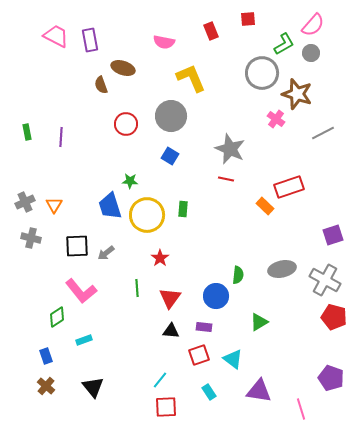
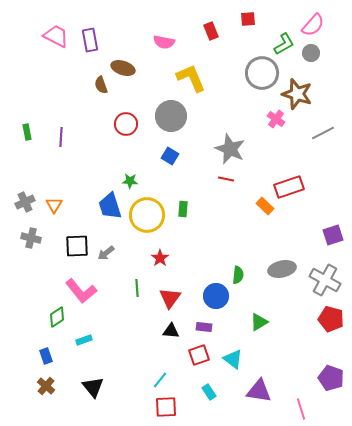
red pentagon at (334, 317): moved 3 px left, 2 px down
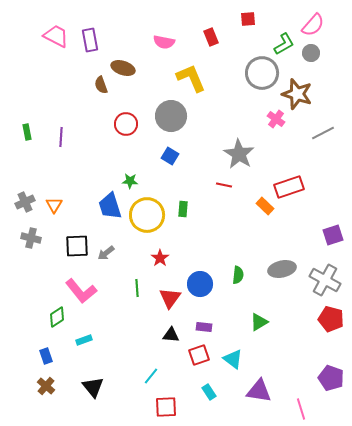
red rectangle at (211, 31): moved 6 px down
gray star at (230, 149): moved 9 px right, 5 px down; rotated 8 degrees clockwise
red line at (226, 179): moved 2 px left, 6 px down
blue circle at (216, 296): moved 16 px left, 12 px up
black triangle at (171, 331): moved 4 px down
cyan line at (160, 380): moved 9 px left, 4 px up
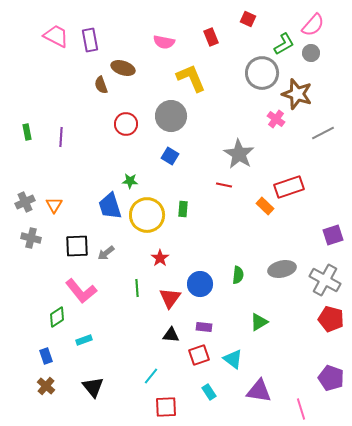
red square at (248, 19): rotated 28 degrees clockwise
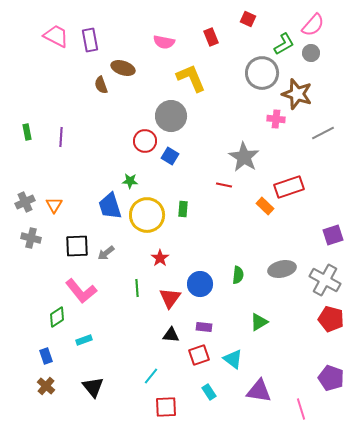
pink cross at (276, 119): rotated 30 degrees counterclockwise
red circle at (126, 124): moved 19 px right, 17 px down
gray star at (239, 154): moved 5 px right, 3 px down
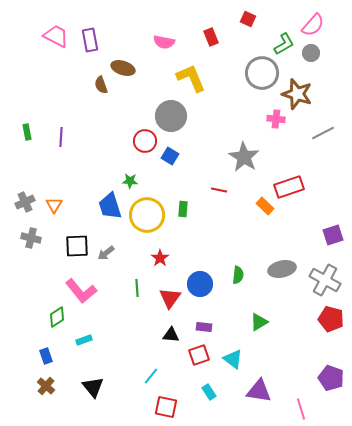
red line at (224, 185): moved 5 px left, 5 px down
red square at (166, 407): rotated 15 degrees clockwise
